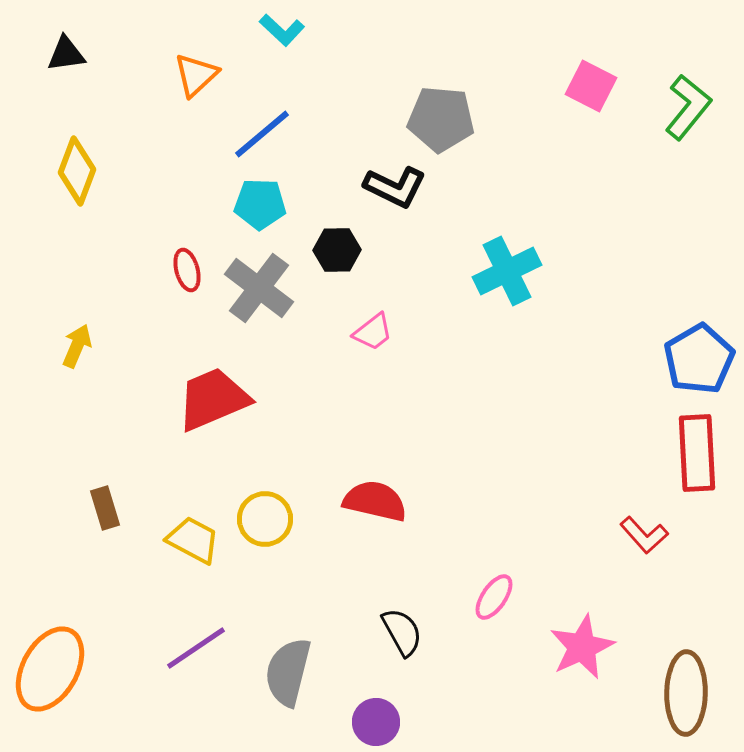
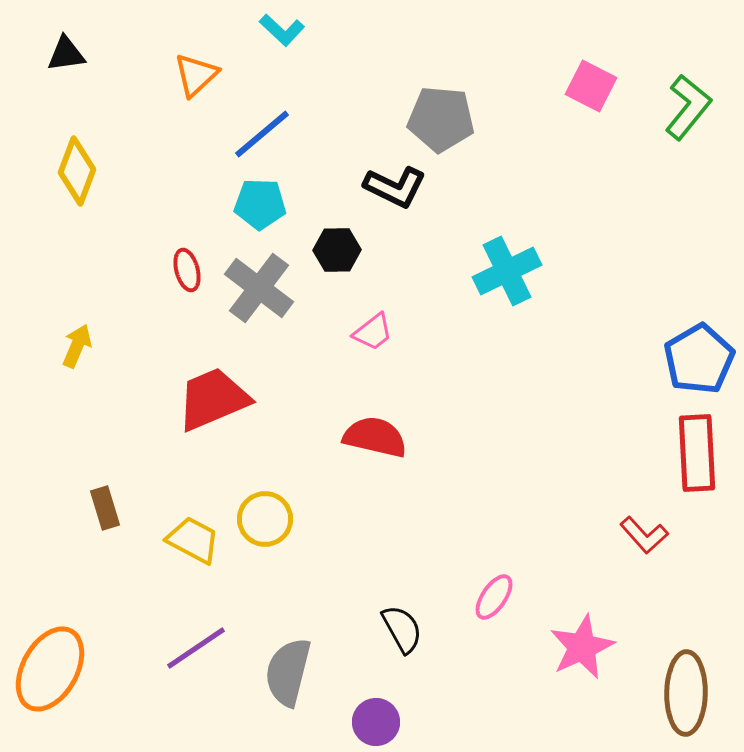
red semicircle: moved 64 px up
black semicircle: moved 3 px up
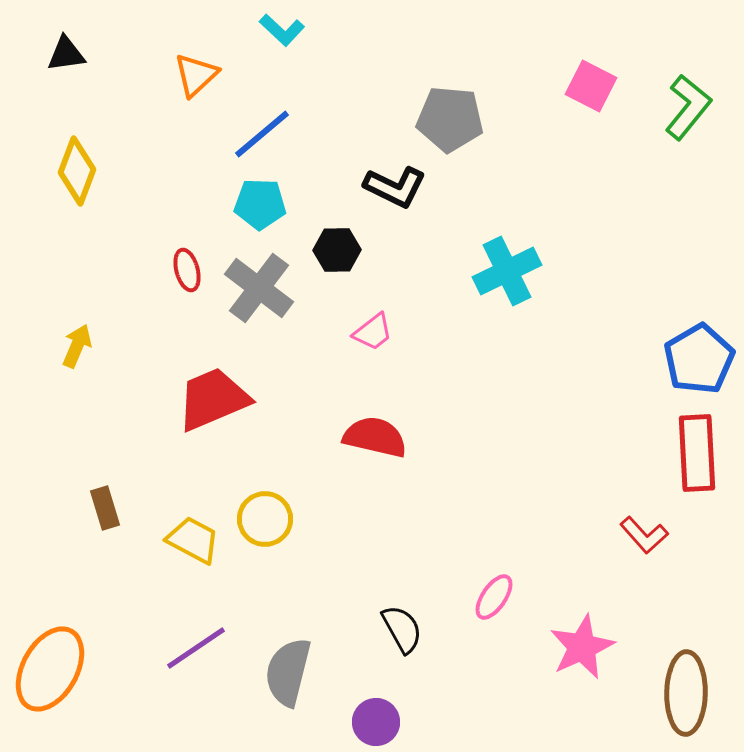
gray pentagon: moved 9 px right
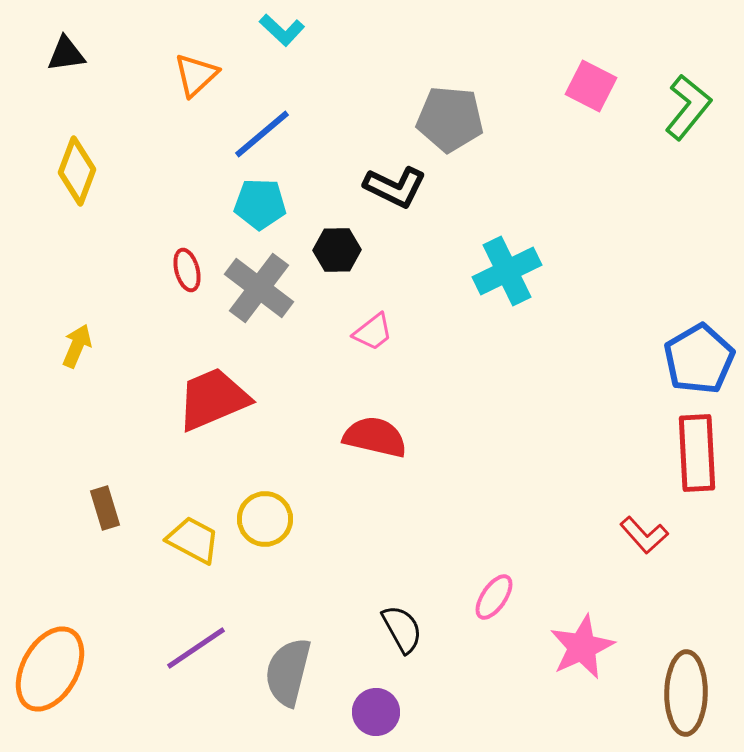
purple circle: moved 10 px up
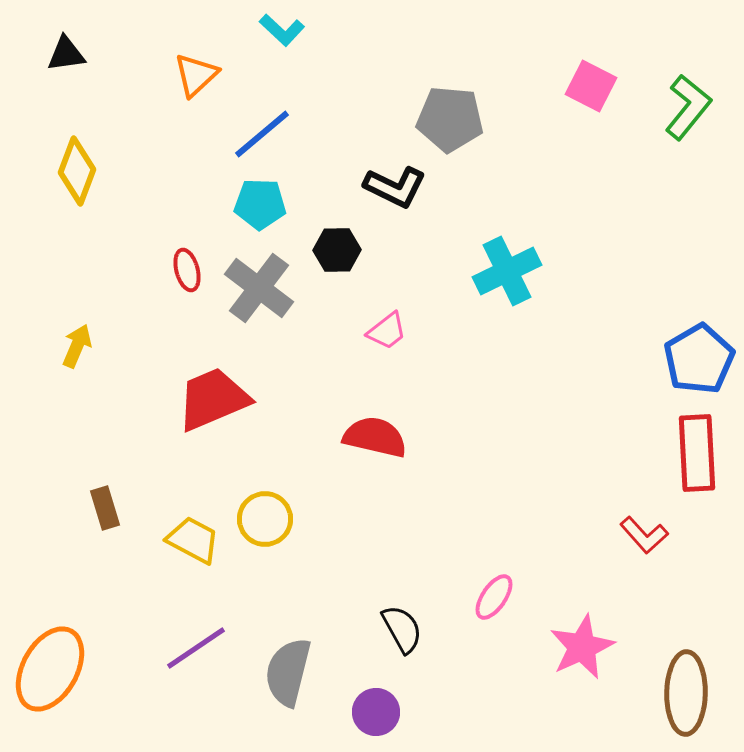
pink trapezoid: moved 14 px right, 1 px up
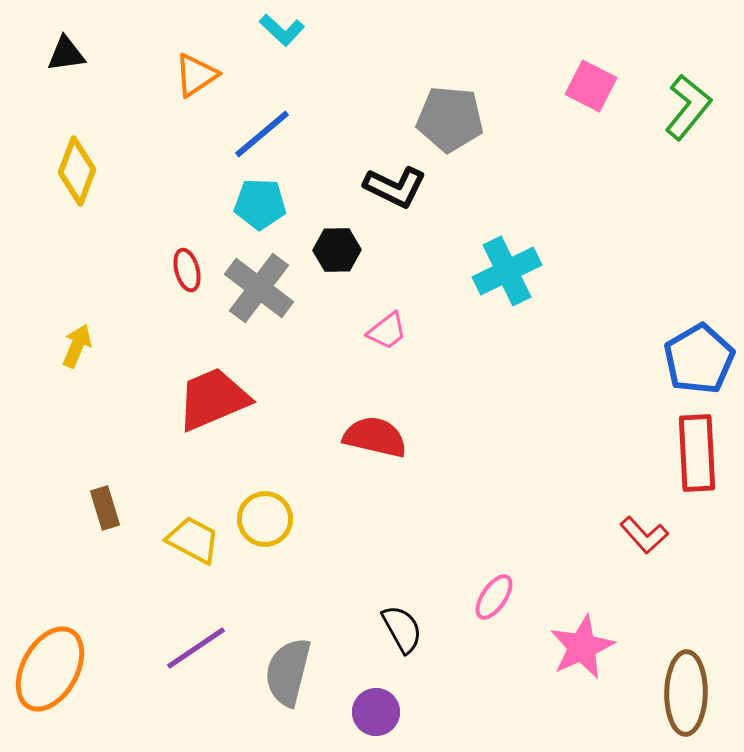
orange triangle: rotated 9 degrees clockwise
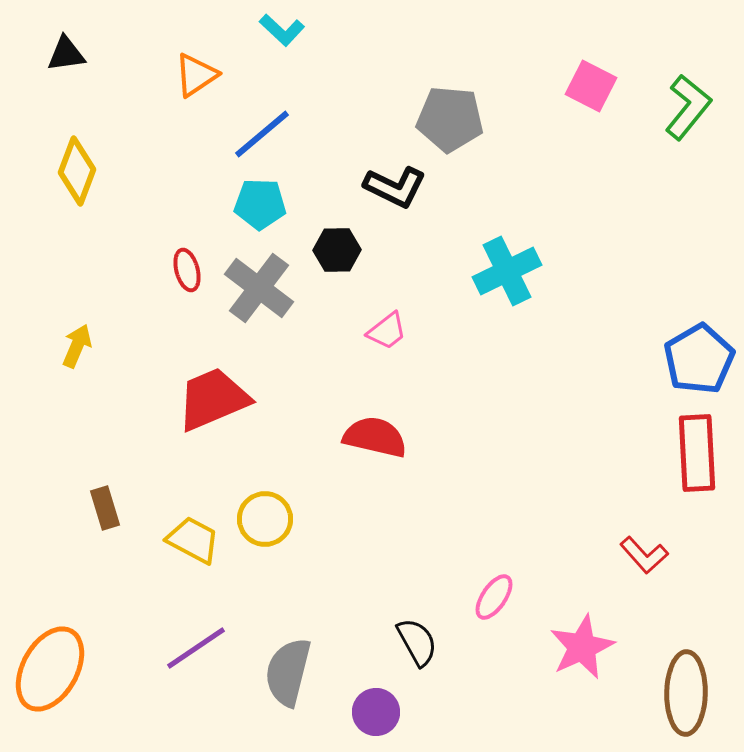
red L-shape: moved 20 px down
black semicircle: moved 15 px right, 13 px down
